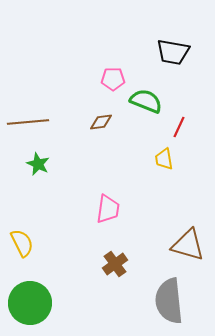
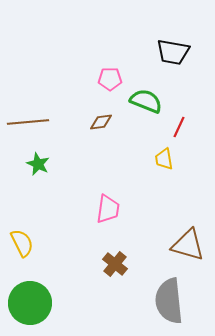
pink pentagon: moved 3 px left
brown cross: rotated 15 degrees counterclockwise
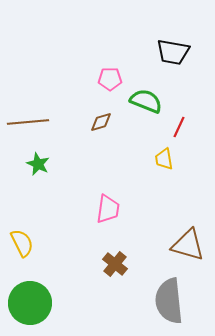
brown diamond: rotated 10 degrees counterclockwise
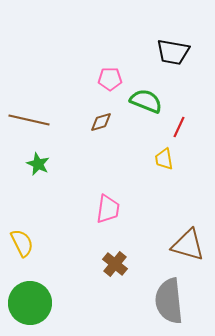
brown line: moved 1 px right, 2 px up; rotated 18 degrees clockwise
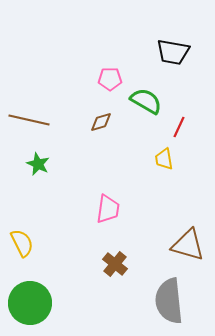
green semicircle: rotated 8 degrees clockwise
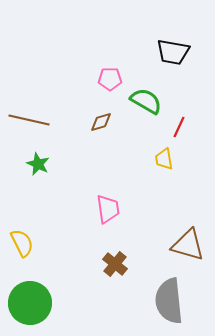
pink trapezoid: rotated 16 degrees counterclockwise
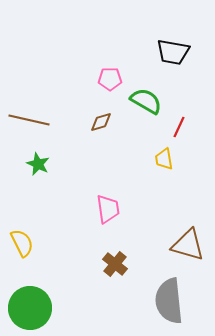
green circle: moved 5 px down
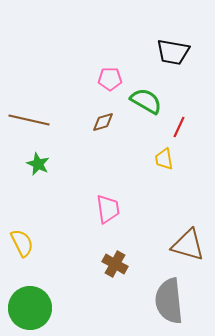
brown diamond: moved 2 px right
brown cross: rotated 10 degrees counterclockwise
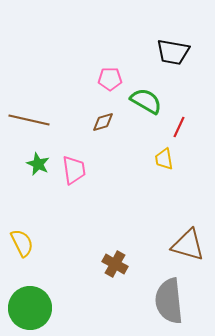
pink trapezoid: moved 34 px left, 39 px up
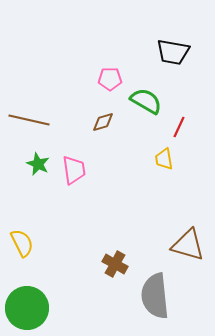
gray semicircle: moved 14 px left, 5 px up
green circle: moved 3 px left
